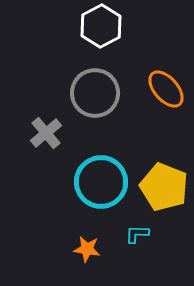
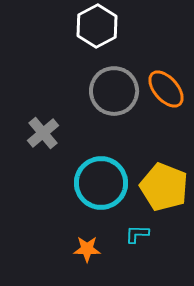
white hexagon: moved 4 px left
gray circle: moved 19 px right, 2 px up
gray cross: moved 3 px left
cyan circle: moved 1 px down
orange star: rotated 8 degrees counterclockwise
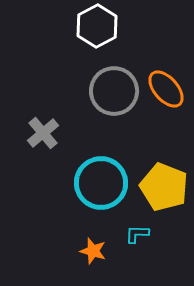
orange star: moved 6 px right, 2 px down; rotated 16 degrees clockwise
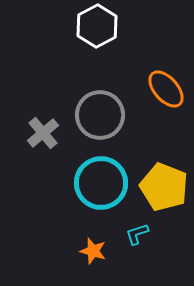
gray circle: moved 14 px left, 24 px down
cyan L-shape: rotated 20 degrees counterclockwise
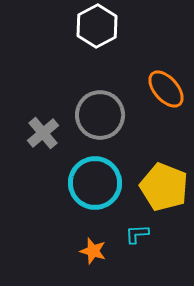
cyan circle: moved 6 px left
cyan L-shape: rotated 15 degrees clockwise
